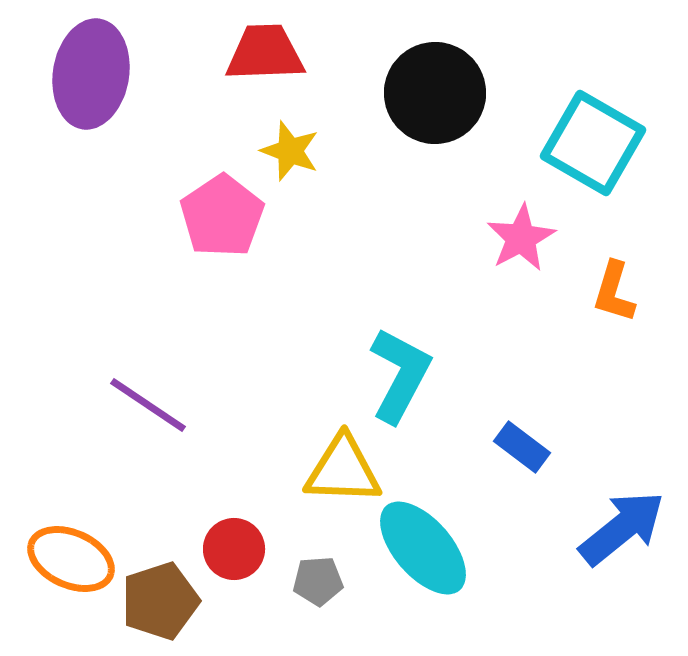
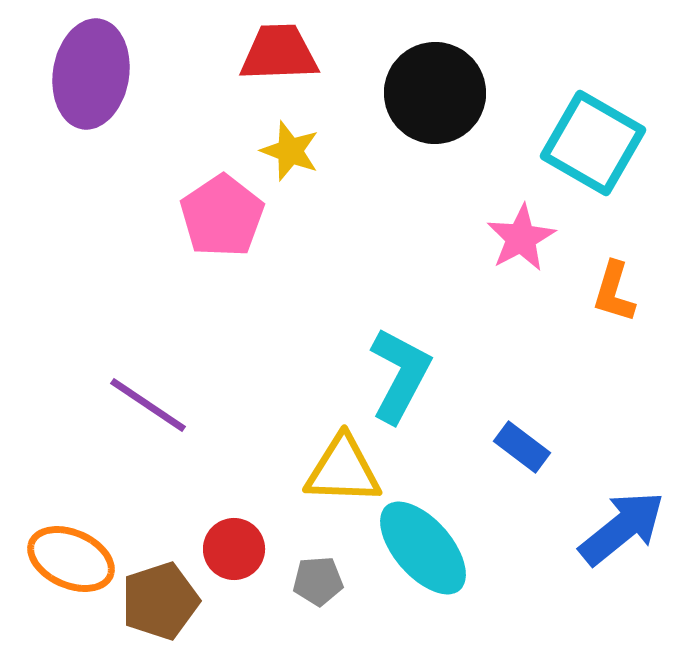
red trapezoid: moved 14 px right
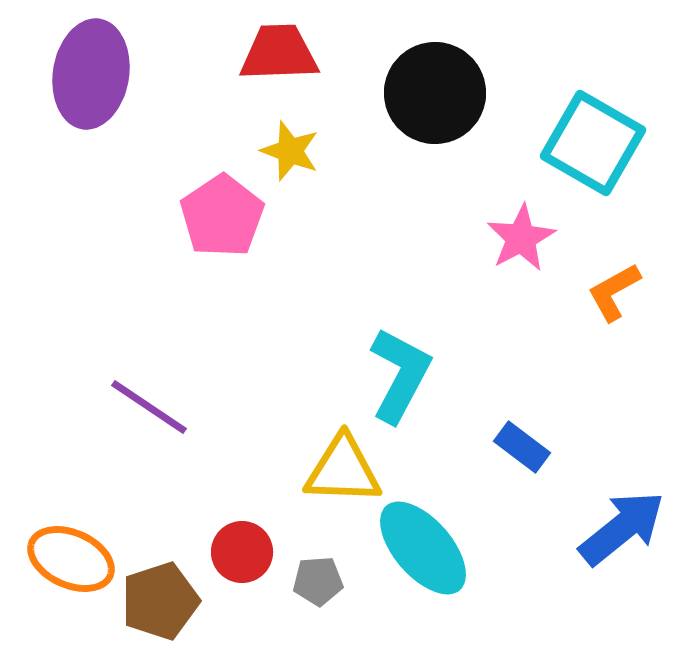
orange L-shape: rotated 44 degrees clockwise
purple line: moved 1 px right, 2 px down
red circle: moved 8 px right, 3 px down
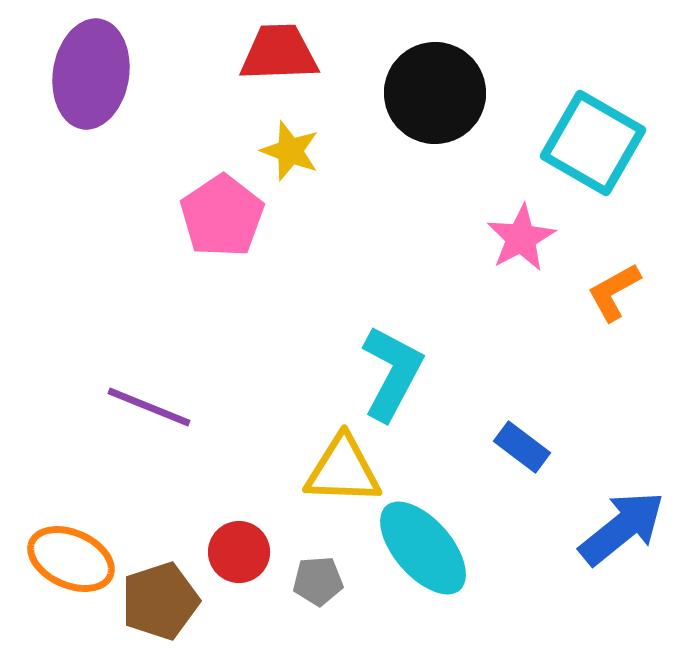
cyan L-shape: moved 8 px left, 2 px up
purple line: rotated 12 degrees counterclockwise
red circle: moved 3 px left
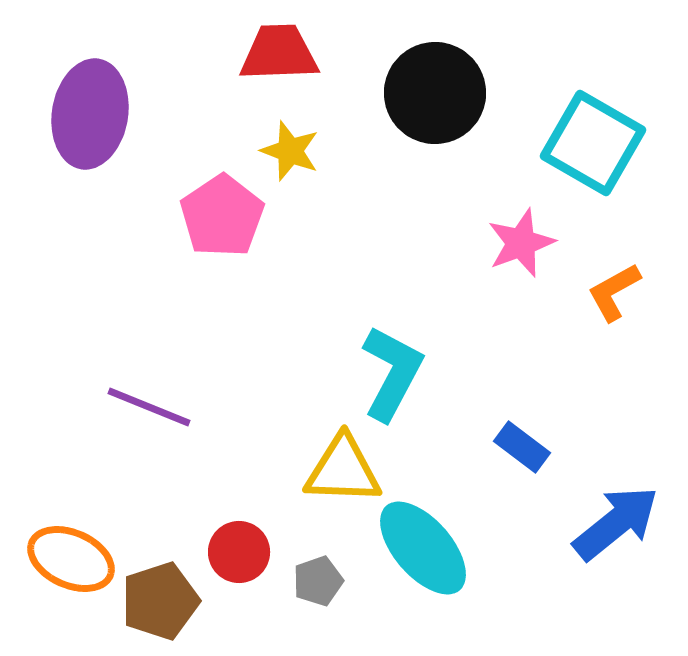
purple ellipse: moved 1 px left, 40 px down
pink star: moved 5 px down; rotated 8 degrees clockwise
blue arrow: moved 6 px left, 5 px up
gray pentagon: rotated 15 degrees counterclockwise
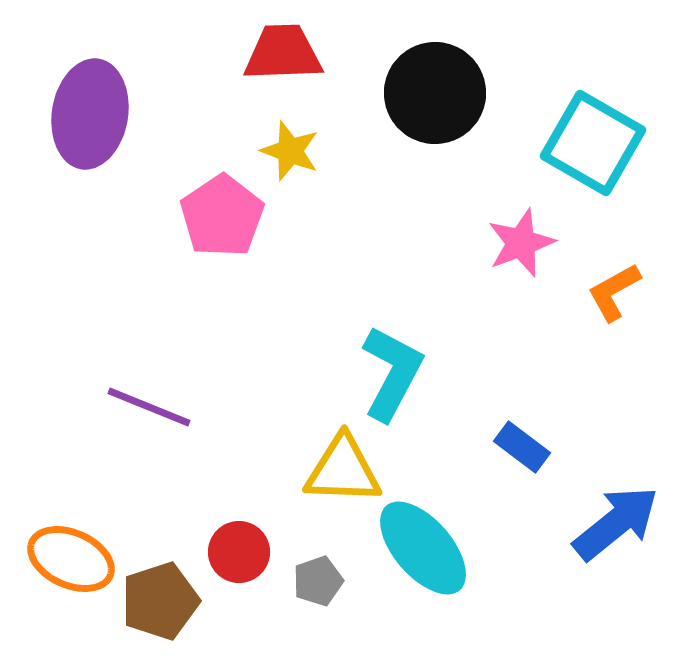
red trapezoid: moved 4 px right
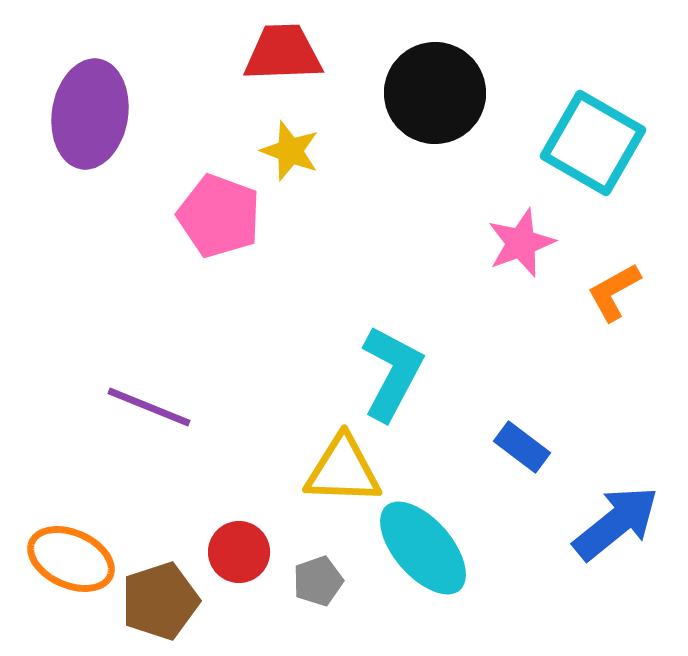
pink pentagon: moved 3 px left; rotated 18 degrees counterclockwise
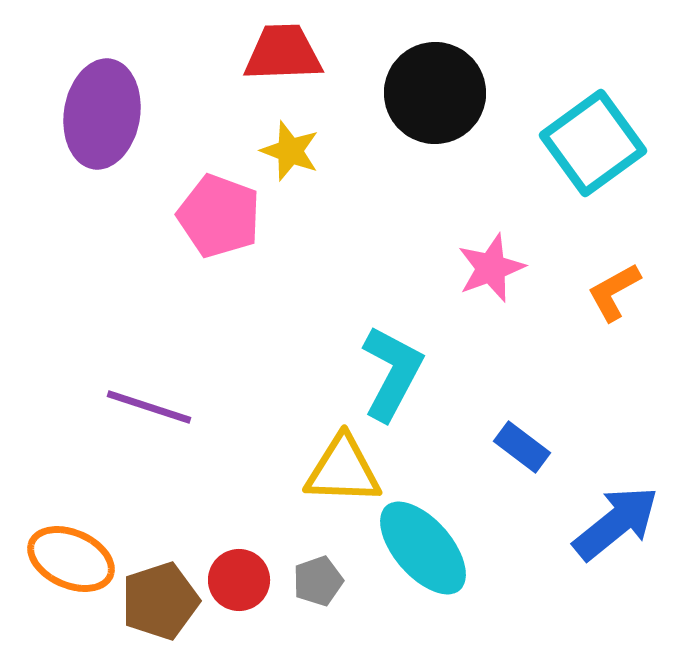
purple ellipse: moved 12 px right
cyan square: rotated 24 degrees clockwise
pink star: moved 30 px left, 25 px down
purple line: rotated 4 degrees counterclockwise
red circle: moved 28 px down
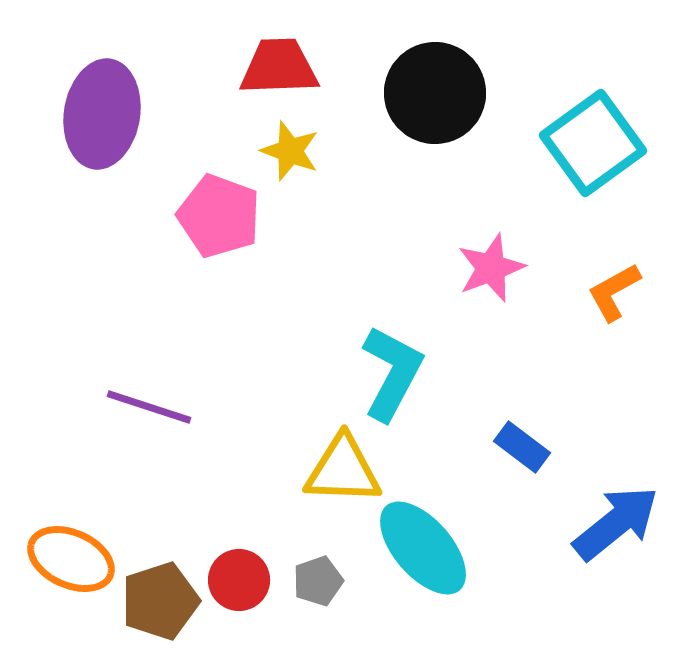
red trapezoid: moved 4 px left, 14 px down
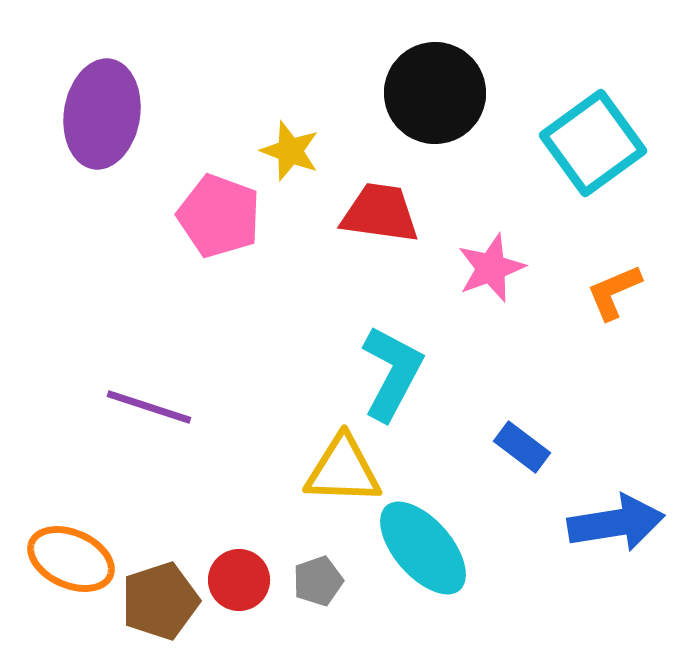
red trapezoid: moved 101 px right, 146 px down; rotated 10 degrees clockwise
orange L-shape: rotated 6 degrees clockwise
blue arrow: rotated 30 degrees clockwise
